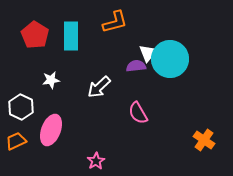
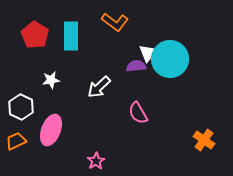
orange L-shape: rotated 52 degrees clockwise
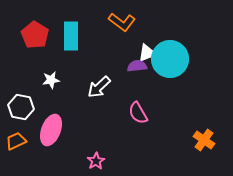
orange L-shape: moved 7 px right
white triangle: moved 1 px left; rotated 30 degrees clockwise
purple semicircle: moved 1 px right
white hexagon: rotated 15 degrees counterclockwise
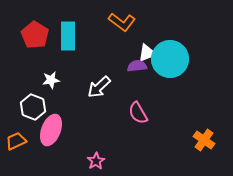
cyan rectangle: moved 3 px left
white hexagon: moved 12 px right; rotated 10 degrees clockwise
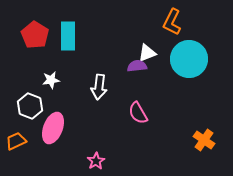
orange L-shape: moved 50 px right; rotated 80 degrees clockwise
cyan circle: moved 19 px right
white arrow: rotated 40 degrees counterclockwise
white hexagon: moved 3 px left, 1 px up
pink ellipse: moved 2 px right, 2 px up
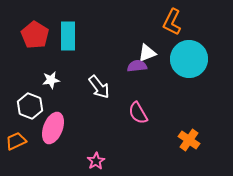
white arrow: rotated 45 degrees counterclockwise
orange cross: moved 15 px left
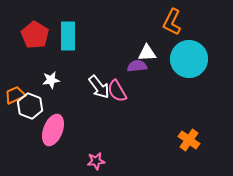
white triangle: rotated 18 degrees clockwise
pink semicircle: moved 21 px left, 22 px up
pink ellipse: moved 2 px down
orange trapezoid: moved 1 px left, 46 px up
pink star: rotated 24 degrees clockwise
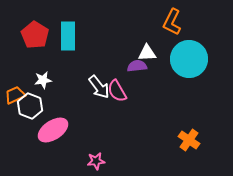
white star: moved 8 px left
pink ellipse: rotated 36 degrees clockwise
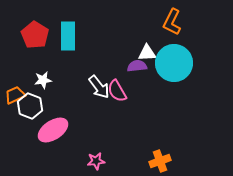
cyan circle: moved 15 px left, 4 px down
orange cross: moved 29 px left, 21 px down; rotated 35 degrees clockwise
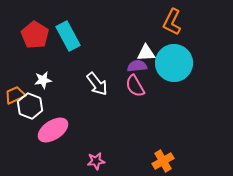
cyan rectangle: rotated 28 degrees counterclockwise
white triangle: moved 1 px left
white arrow: moved 2 px left, 3 px up
pink semicircle: moved 18 px right, 5 px up
orange cross: moved 3 px right; rotated 10 degrees counterclockwise
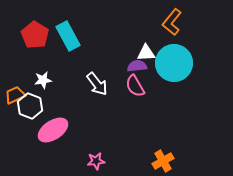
orange L-shape: rotated 12 degrees clockwise
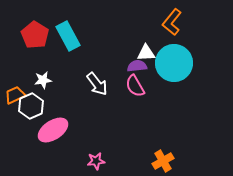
white hexagon: moved 1 px right; rotated 15 degrees clockwise
